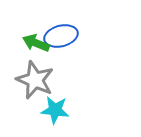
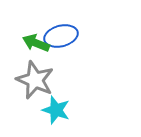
cyan star: moved 1 px right; rotated 12 degrees clockwise
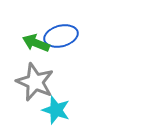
gray star: moved 2 px down
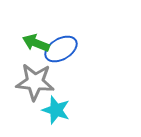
blue ellipse: moved 13 px down; rotated 16 degrees counterclockwise
gray star: rotated 18 degrees counterclockwise
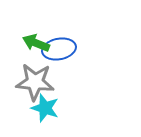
blue ellipse: moved 2 px left; rotated 20 degrees clockwise
cyan star: moved 11 px left, 2 px up
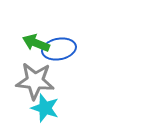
gray star: moved 1 px up
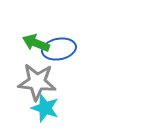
gray star: moved 2 px right, 1 px down
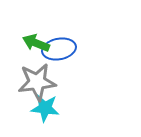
gray star: rotated 12 degrees counterclockwise
cyan star: rotated 12 degrees counterclockwise
